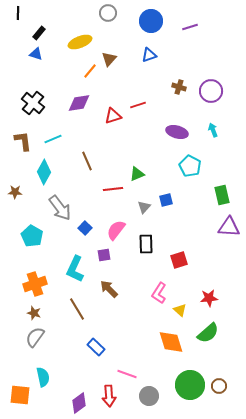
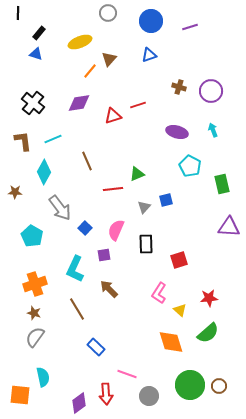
green rectangle at (222, 195): moved 11 px up
pink semicircle at (116, 230): rotated 15 degrees counterclockwise
red arrow at (109, 396): moved 3 px left, 2 px up
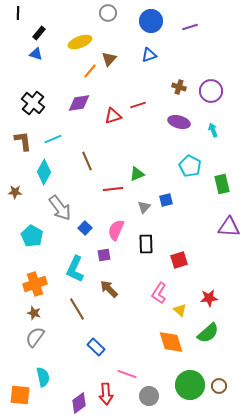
purple ellipse at (177, 132): moved 2 px right, 10 px up
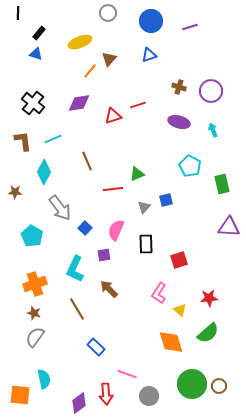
cyan semicircle at (43, 377): moved 1 px right, 2 px down
green circle at (190, 385): moved 2 px right, 1 px up
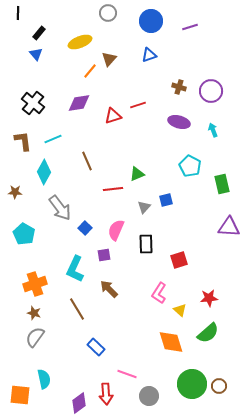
blue triangle at (36, 54): rotated 32 degrees clockwise
cyan pentagon at (32, 236): moved 8 px left, 2 px up
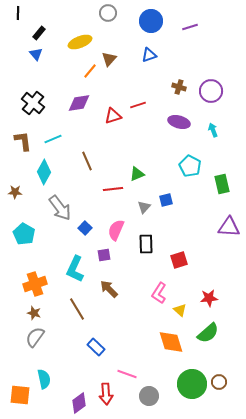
brown circle at (219, 386): moved 4 px up
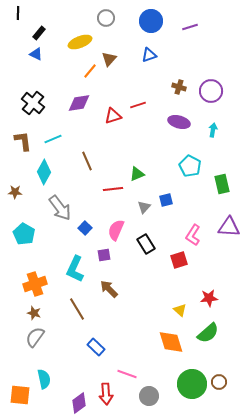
gray circle at (108, 13): moved 2 px left, 5 px down
blue triangle at (36, 54): rotated 24 degrees counterclockwise
cyan arrow at (213, 130): rotated 32 degrees clockwise
black rectangle at (146, 244): rotated 30 degrees counterclockwise
pink L-shape at (159, 293): moved 34 px right, 58 px up
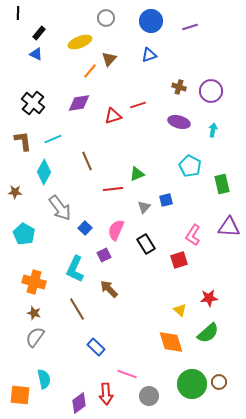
purple square at (104, 255): rotated 16 degrees counterclockwise
orange cross at (35, 284): moved 1 px left, 2 px up; rotated 35 degrees clockwise
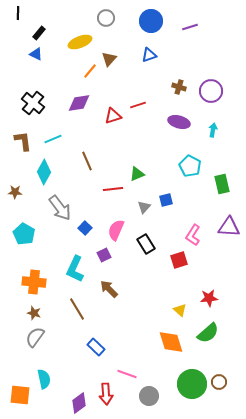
orange cross at (34, 282): rotated 10 degrees counterclockwise
